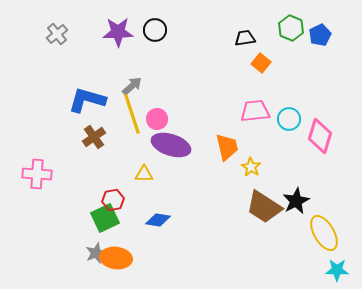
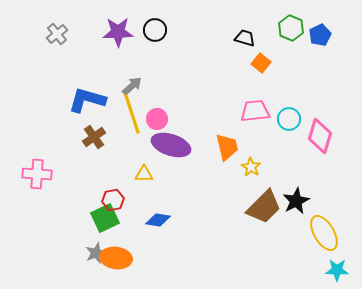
black trapezoid: rotated 25 degrees clockwise
brown trapezoid: rotated 78 degrees counterclockwise
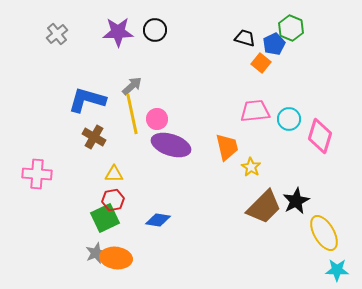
blue pentagon: moved 46 px left, 9 px down
yellow line: rotated 6 degrees clockwise
brown cross: rotated 25 degrees counterclockwise
yellow triangle: moved 30 px left
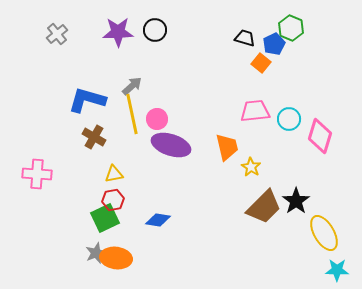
yellow triangle: rotated 12 degrees counterclockwise
black star: rotated 8 degrees counterclockwise
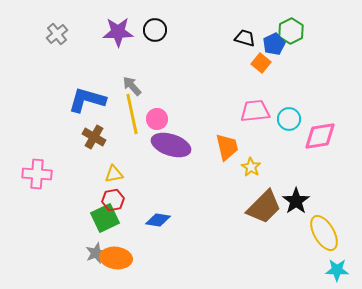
green hexagon: moved 3 px down; rotated 10 degrees clockwise
gray arrow: rotated 90 degrees counterclockwise
pink diamond: rotated 64 degrees clockwise
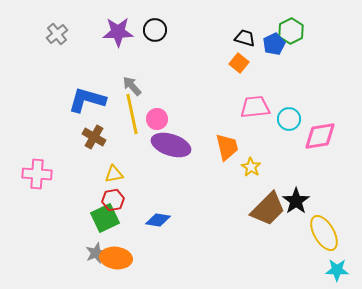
orange square: moved 22 px left
pink trapezoid: moved 4 px up
brown trapezoid: moved 4 px right, 2 px down
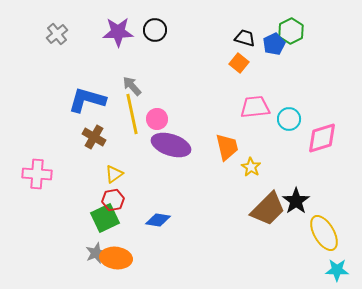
pink diamond: moved 2 px right, 2 px down; rotated 8 degrees counterclockwise
yellow triangle: rotated 24 degrees counterclockwise
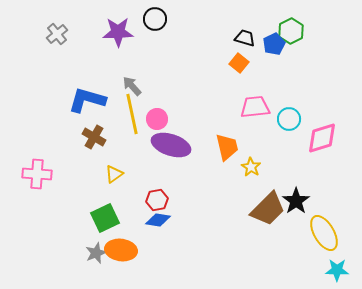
black circle: moved 11 px up
red hexagon: moved 44 px right
orange ellipse: moved 5 px right, 8 px up
